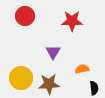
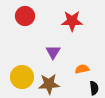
yellow circle: moved 1 px right, 1 px up
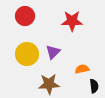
purple triangle: rotated 14 degrees clockwise
yellow circle: moved 5 px right, 23 px up
black semicircle: moved 2 px up
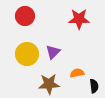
red star: moved 7 px right, 2 px up
orange semicircle: moved 5 px left, 4 px down
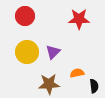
yellow circle: moved 2 px up
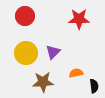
yellow circle: moved 1 px left, 1 px down
orange semicircle: moved 1 px left
brown star: moved 6 px left, 2 px up
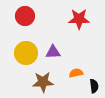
purple triangle: rotated 42 degrees clockwise
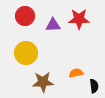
purple triangle: moved 27 px up
